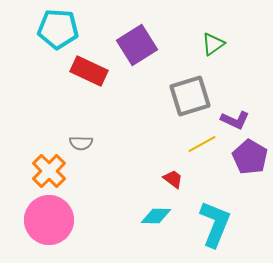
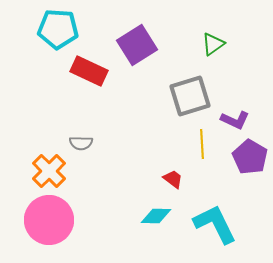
yellow line: rotated 64 degrees counterclockwise
cyan L-shape: rotated 48 degrees counterclockwise
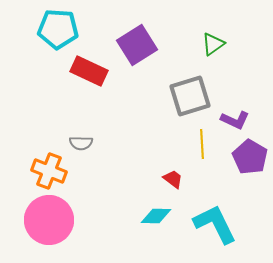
orange cross: rotated 24 degrees counterclockwise
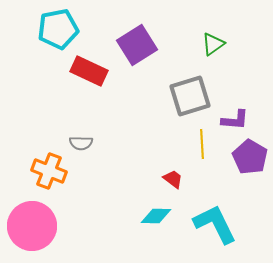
cyan pentagon: rotated 15 degrees counterclockwise
purple L-shape: rotated 20 degrees counterclockwise
pink circle: moved 17 px left, 6 px down
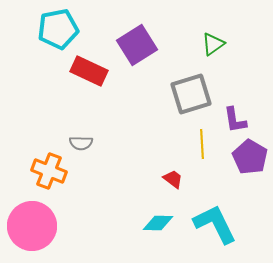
gray square: moved 1 px right, 2 px up
purple L-shape: rotated 76 degrees clockwise
cyan diamond: moved 2 px right, 7 px down
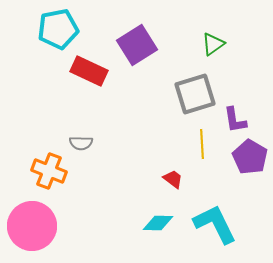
gray square: moved 4 px right
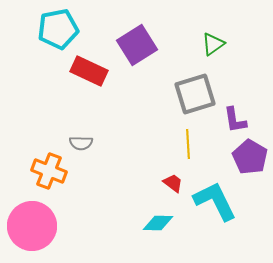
yellow line: moved 14 px left
red trapezoid: moved 4 px down
cyan L-shape: moved 23 px up
